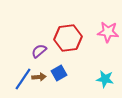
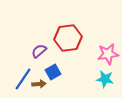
pink star: moved 22 px down; rotated 15 degrees counterclockwise
blue square: moved 6 px left, 1 px up
brown arrow: moved 7 px down
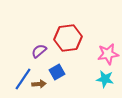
blue square: moved 4 px right
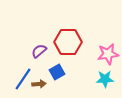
red hexagon: moved 4 px down; rotated 8 degrees clockwise
cyan star: rotated 12 degrees counterclockwise
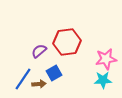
red hexagon: moved 1 px left; rotated 8 degrees counterclockwise
pink star: moved 2 px left, 5 px down
blue square: moved 3 px left, 1 px down
cyan star: moved 2 px left, 1 px down
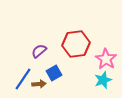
red hexagon: moved 9 px right, 2 px down
pink star: rotated 30 degrees counterclockwise
cyan star: rotated 18 degrees counterclockwise
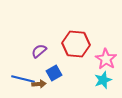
red hexagon: rotated 12 degrees clockwise
blue line: rotated 70 degrees clockwise
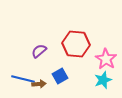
blue square: moved 6 px right, 3 px down
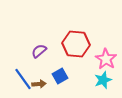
blue line: rotated 40 degrees clockwise
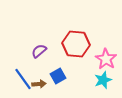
blue square: moved 2 px left
